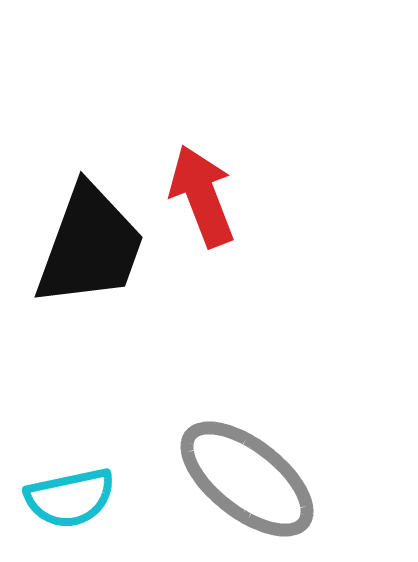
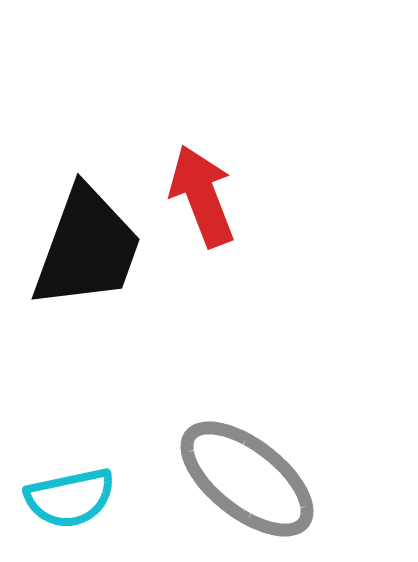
black trapezoid: moved 3 px left, 2 px down
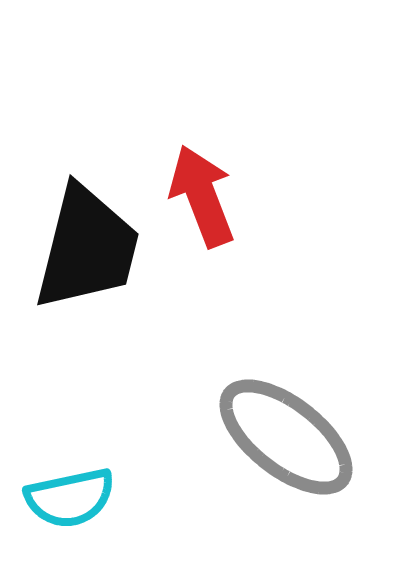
black trapezoid: rotated 6 degrees counterclockwise
gray ellipse: moved 39 px right, 42 px up
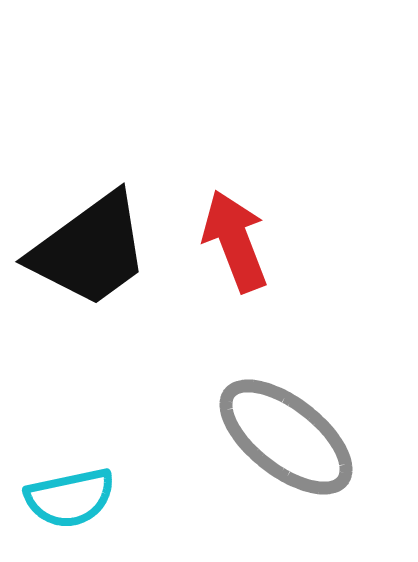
red arrow: moved 33 px right, 45 px down
black trapezoid: moved 3 px right, 2 px down; rotated 40 degrees clockwise
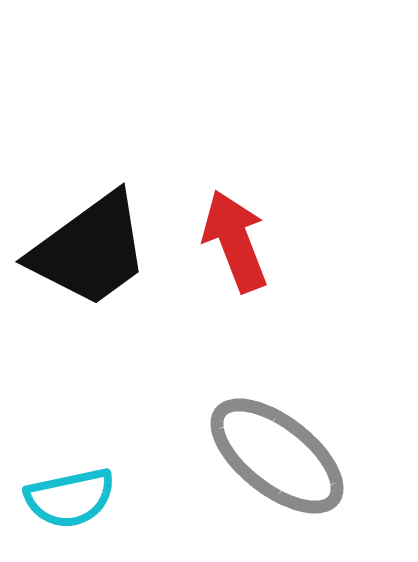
gray ellipse: moved 9 px left, 19 px down
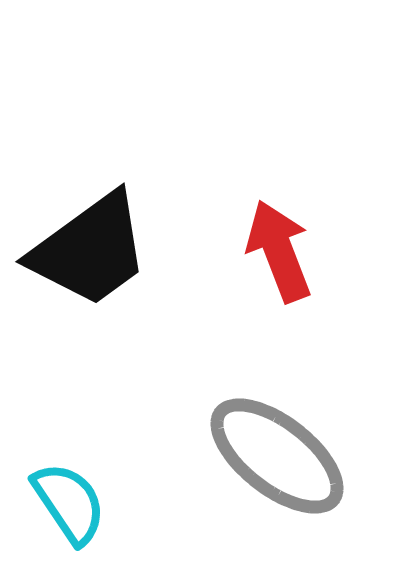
red arrow: moved 44 px right, 10 px down
cyan semicircle: moved 1 px left, 5 px down; rotated 112 degrees counterclockwise
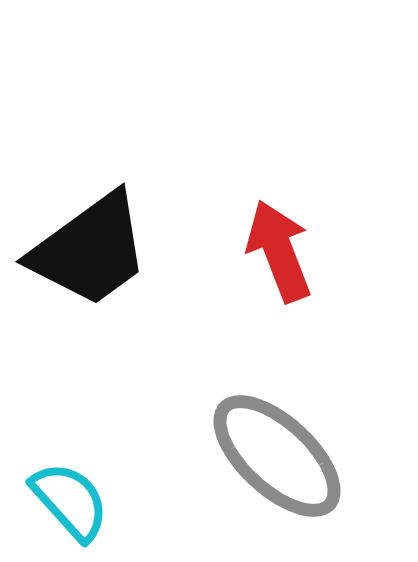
gray ellipse: rotated 5 degrees clockwise
cyan semicircle: moved 1 px right, 2 px up; rotated 8 degrees counterclockwise
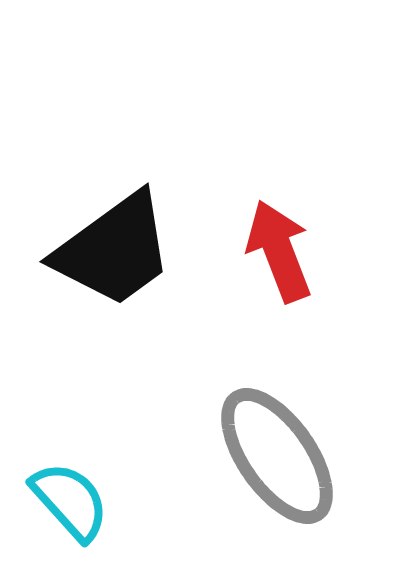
black trapezoid: moved 24 px right
gray ellipse: rotated 12 degrees clockwise
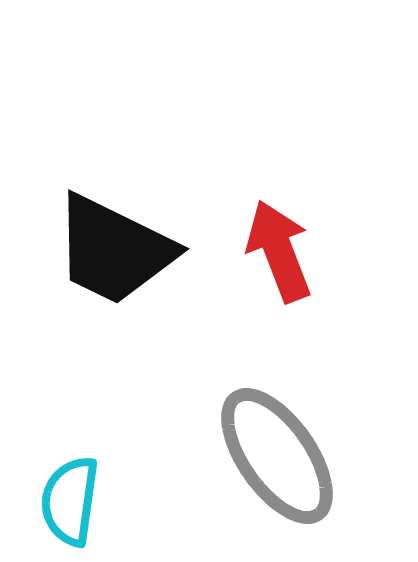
black trapezoid: rotated 62 degrees clockwise
cyan semicircle: rotated 130 degrees counterclockwise
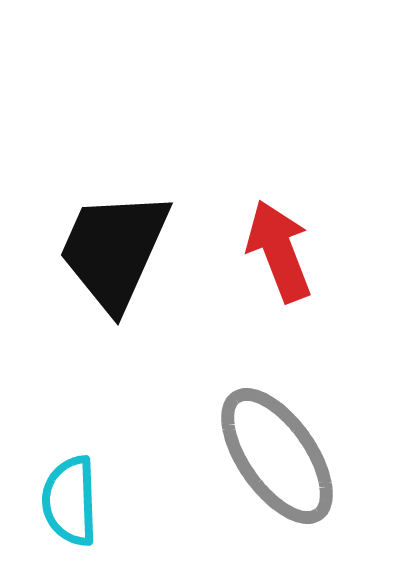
black trapezoid: rotated 88 degrees clockwise
cyan semicircle: rotated 10 degrees counterclockwise
